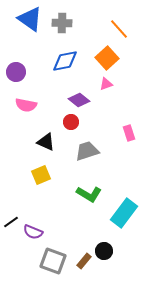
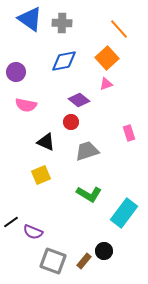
blue diamond: moved 1 px left
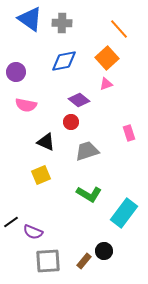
gray square: moved 5 px left; rotated 24 degrees counterclockwise
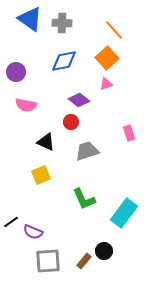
orange line: moved 5 px left, 1 px down
green L-shape: moved 5 px left, 5 px down; rotated 35 degrees clockwise
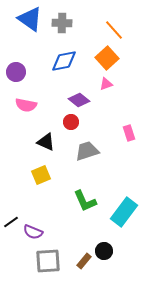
green L-shape: moved 1 px right, 2 px down
cyan rectangle: moved 1 px up
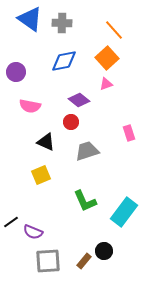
pink semicircle: moved 4 px right, 1 px down
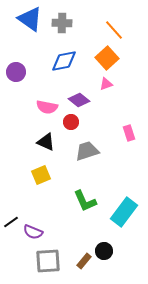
pink semicircle: moved 17 px right, 1 px down
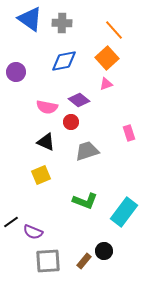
green L-shape: rotated 45 degrees counterclockwise
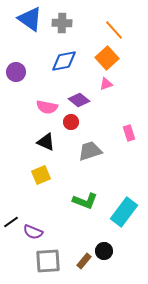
gray trapezoid: moved 3 px right
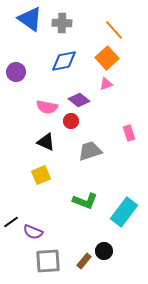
red circle: moved 1 px up
